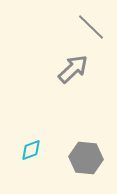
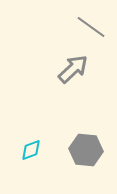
gray line: rotated 8 degrees counterclockwise
gray hexagon: moved 8 px up
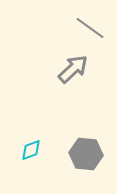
gray line: moved 1 px left, 1 px down
gray hexagon: moved 4 px down
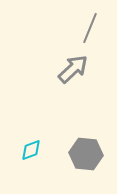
gray line: rotated 76 degrees clockwise
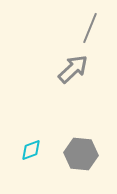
gray hexagon: moved 5 px left
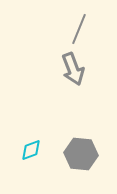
gray line: moved 11 px left, 1 px down
gray arrow: rotated 112 degrees clockwise
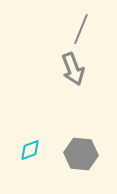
gray line: moved 2 px right
cyan diamond: moved 1 px left
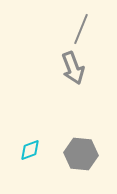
gray arrow: moved 1 px up
